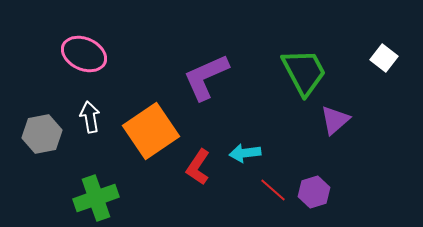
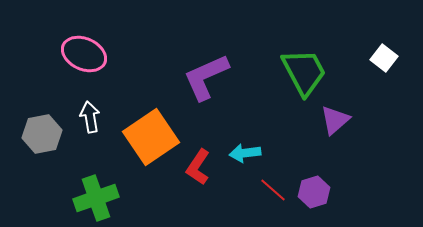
orange square: moved 6 px down
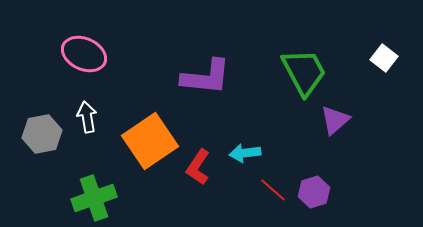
purple L-shape: rotated 150 degrees counterclockwise
white arrow: moved 3 px left
orange square: moved 1 px left, 4 px down
green cross: moved 2 px left
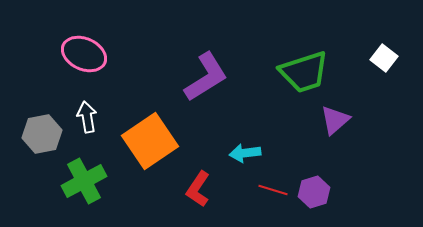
green trapezoid: rotated 100 degrees clockwise
purple L-shape: rotated 38 degrees counterclockwise
red L-shape: moved 22 px down
red line: rotated 24 degrees counterclockwise
green cross: moved 10 px left, 17 px up; rotated 9 degrees counterclockwise
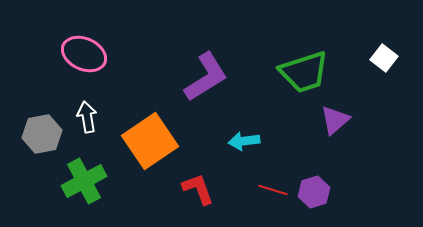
cyan arrow: moved 1 px left, 12 px up
red L-shape: rotated 126 degrees clockwise
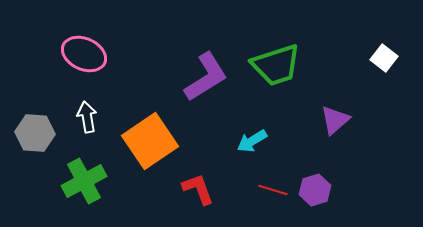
green trapezoid: moved 28 px left, 7 px up
gray hexagon: moved 7 px left, 1 px up; rotated 15 degrees clockwise
cyan arrow: moved 8 px right; rotated 24 degrees counterclockwise
purple hexagon: moved 1 px right, 2 px up
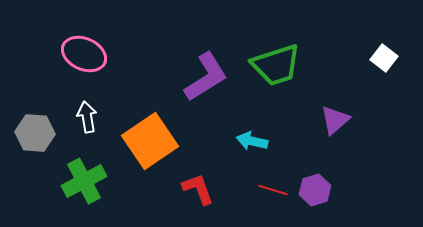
cyan arrow: rotated 44 degrees clockwise
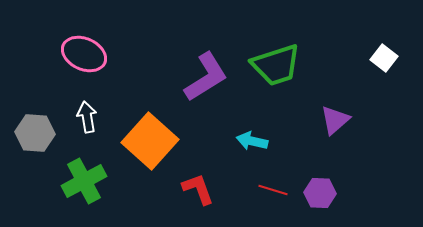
orange square: rotated 14 degrees counterclockwise
purple hexagon: moved 5 px right, 3 px down; rotated 20 degrees clockwise
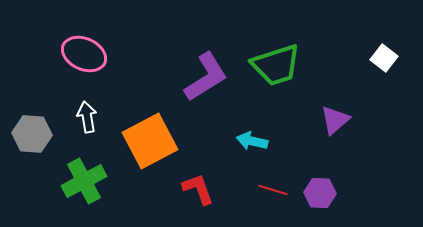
gray hexagon: moved 3 px left, 1 px down
orange square: rotated 20 degrees clockwise
